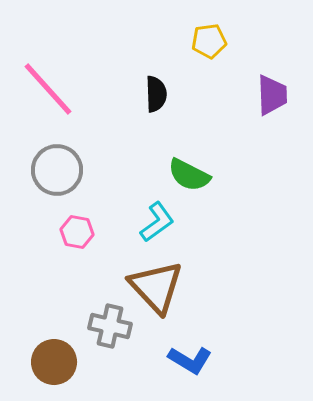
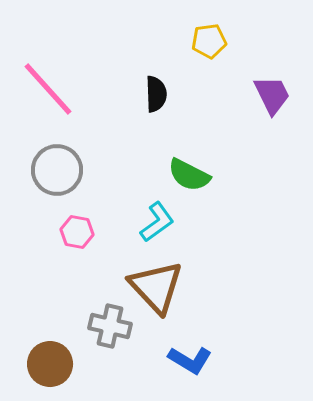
purple trapezoid: rotated 24 degrees counterclockwise
brown circle: moved 4 px left, 2 px down
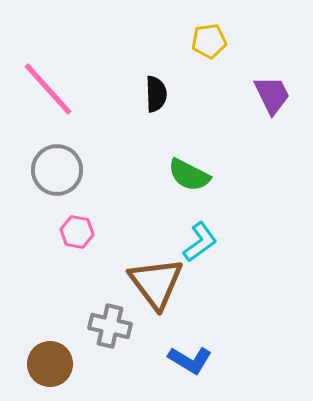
cyan L-shape: moved 43 px right, 20 px down
brown triangle: moved 4 px up; rotated 6 degrees clockwise
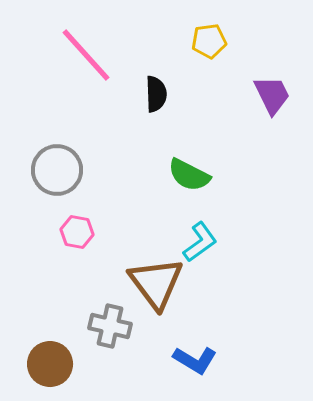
pink line: moved 38 px right, 34 px up
blue L-shape: moved 5 px right
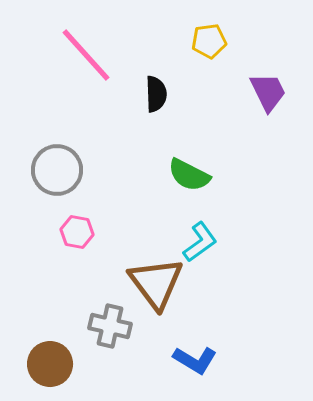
purple trapezoid: moved 4 px left, 3 px up
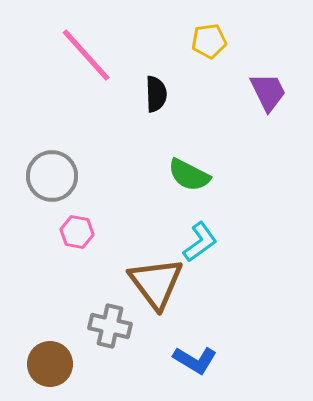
gray circle: moved 5 px left, 6 px down
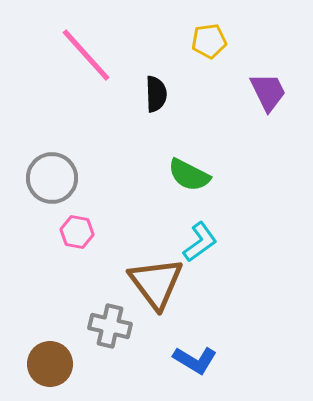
gray circle: moved 2 px down
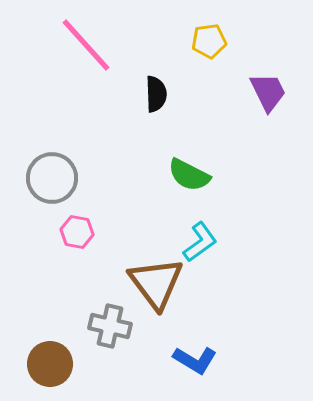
pink line: moved 10 px up
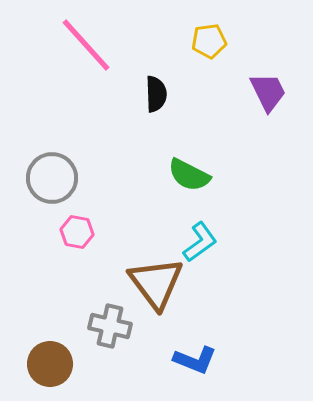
blue L-shape: rotated 9 degrees counterclockwise
